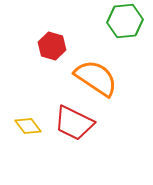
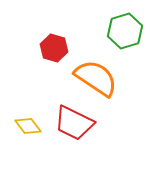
green hexagon: moved 10 px down; rotated 12 degrees counterclockwise
red hexagon: moved 2 px right, 2 px down
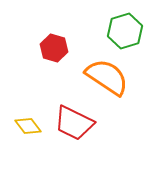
orange semicircle: moved 11 px right, 1 px up
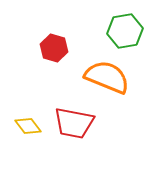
green hexagon: rotated 8 degrees clockwise
orange semicircle: rotated 12 degrees counterclockwise
red trapezoid: rotated 15 degrees counterclockwise
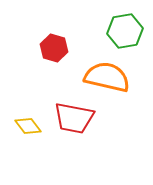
orange semicircle: rotated 9 degrees counterclockwise
red trapezoid: moved 5 px up
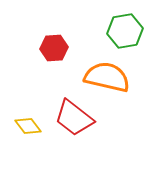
red hexagon: rotated 20 degrees counterclockwise
red trapezoid: rotated 27 degrees clockwise
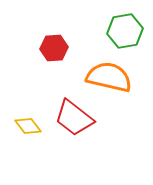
orange semicircle: moved 2 px right
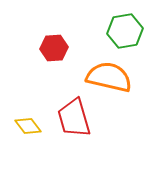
red trapezoid: rotated 36 degrees clockwise
